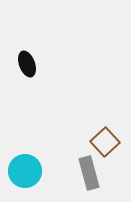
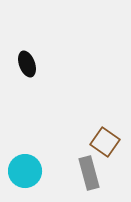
brown square: rotated 12 degrees counterclockwise
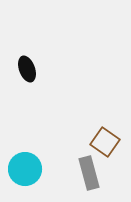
black ellipse: moved 5 px down
cyan circle: moved 2 px up
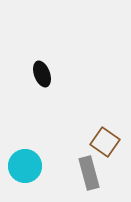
black ellipse: moved 15 px right, 5 px down
cyan circle: moved 3 px up
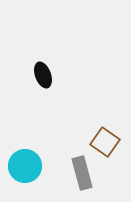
black ellipse: moved 1 px right, 1 px down
gray rectangle: moved 7 px left
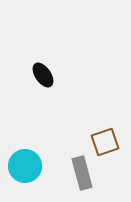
black ellipse: rotated 15 degrees counterclockwise
brown square: rotated 36 degrees clockwise
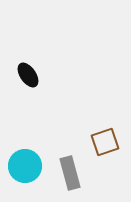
black ellipse: moved 15 px left
gray rectangle: moved 12 px left
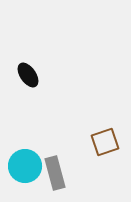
gray rectangle: moved 15 px left
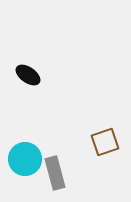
black ellipse: rotated 20 degrees counterclockwise
cyan circle: moved 7 px up
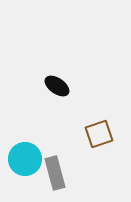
black ellipse: moved 29 px right, 11 px down
brown square: moved 6 px left, 8 px up
